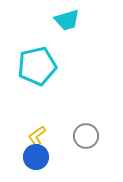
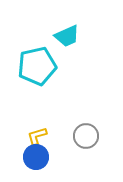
cyan trapezoid: moved 16 px down; rotated 8 degrees counterclockwise
yellow L-shape: rotated 20 degrees clockwise
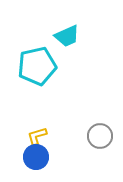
gray circle: moved 14 px right
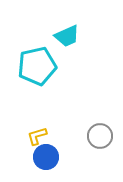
blue circle: moved 10 px right
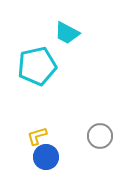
cyan trapezoid: moved 3 px up; rotated 52 degrees clockwise
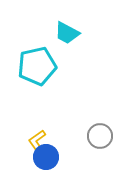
yellow L-shape: moved 4 px down; rotated 20 degrees counterclockwise
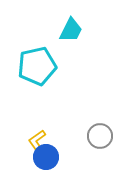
cyan trapezoid: moved 4 px right, 3 px up; rotated 92 degrees counterclockwise
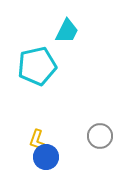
cyan trapezoid: moved 4 px left, 1 px down
yellow L-shape: rotated 35 degrees counterclockwise
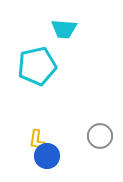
cyan trapezoid: moved 3 px left, 2 px up; rotated 68 degrees clockwise
yellow L-shape: rotated 10 degrees counterclockwise
blue circle: moved 1 px right, 1 px up
